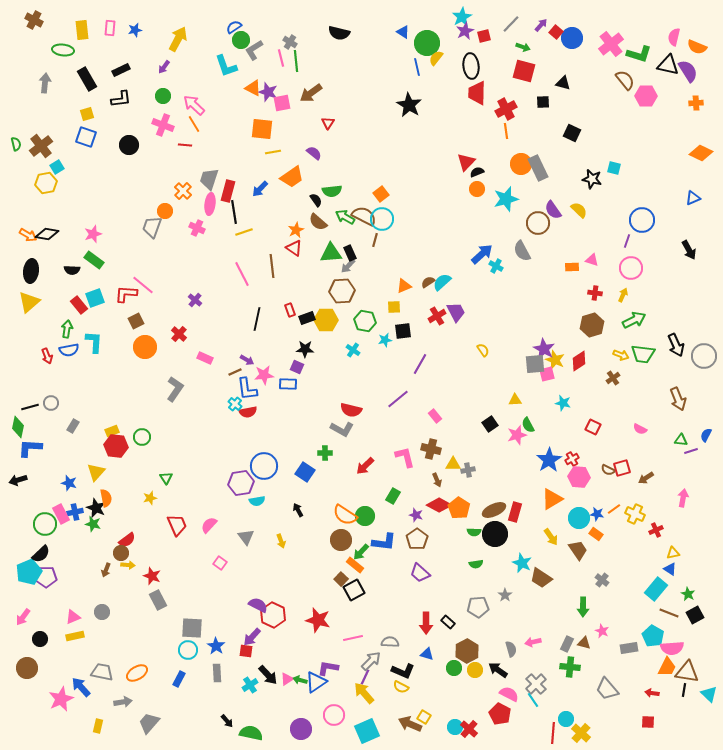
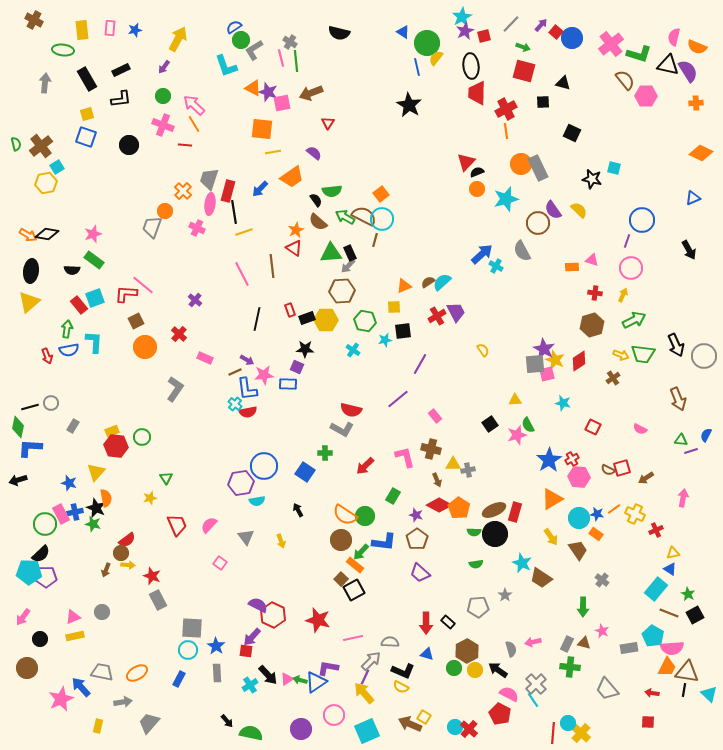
brown arrow at (311, 93): rotated 15 degrees clockwise
cyan pentagon at (29, 572): rotated 25 degrees clockwise
cyan circle at (566, 719): moved 2 px right, 4 px down
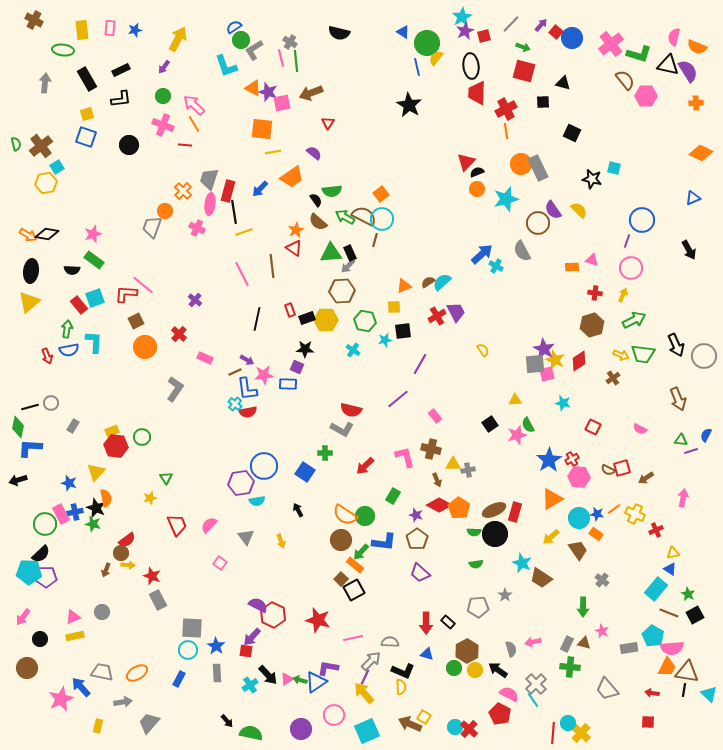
yellow arrow at (551, 537): rotated 84 degrees clockwise
yellow semicircle at (401, 687): rotated 119 degrees counterclockwise
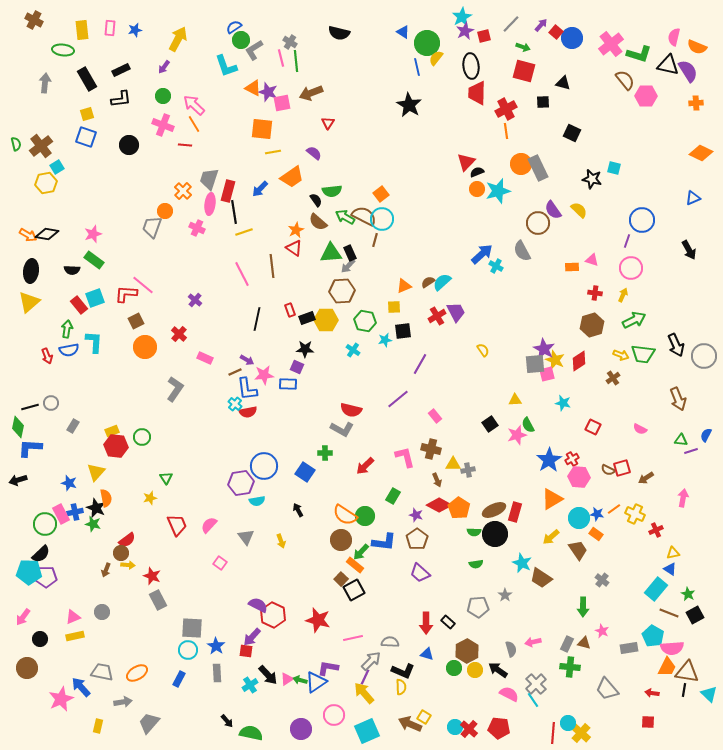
cyan star at (506, 199): moved 8 px left, 8 px up
red pentagon at (500, 714): moved 1 px left, 14 px down; rotated 20 degrees counterclockwise
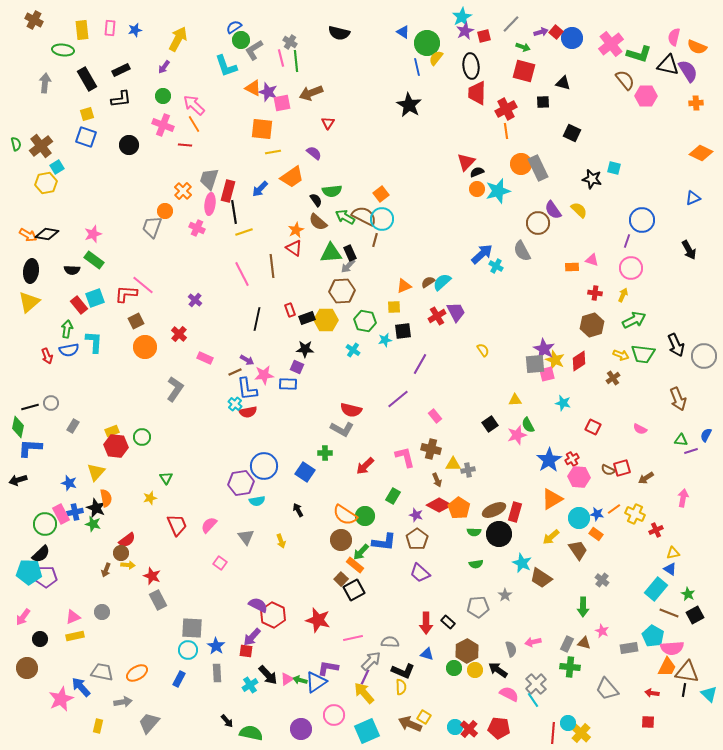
purple arrow at (541, 25): moved 7 px down; rotated 32 degrees clockwise
black circle at (495, 534): moved 4 px right
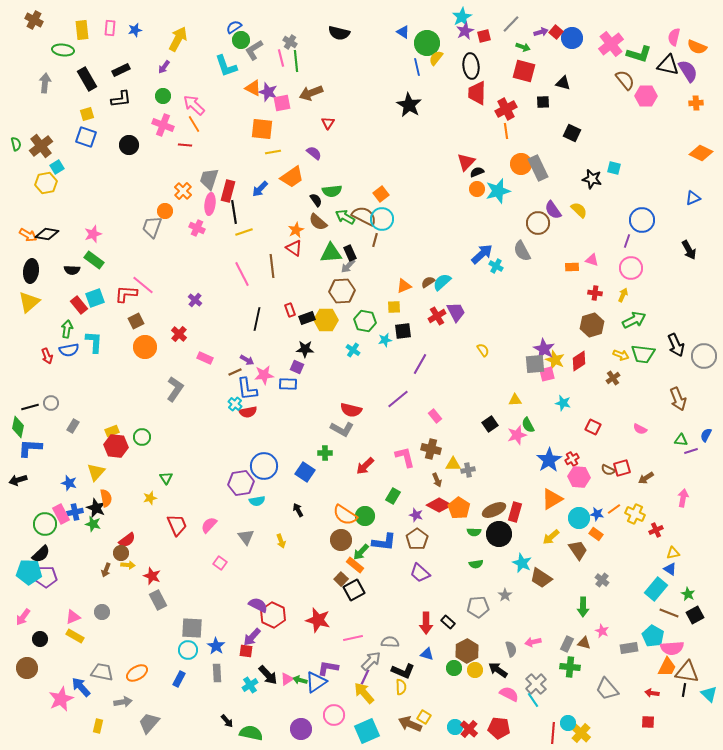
yellow rectangle at (75, 636): rotated 42 degrees clockwise
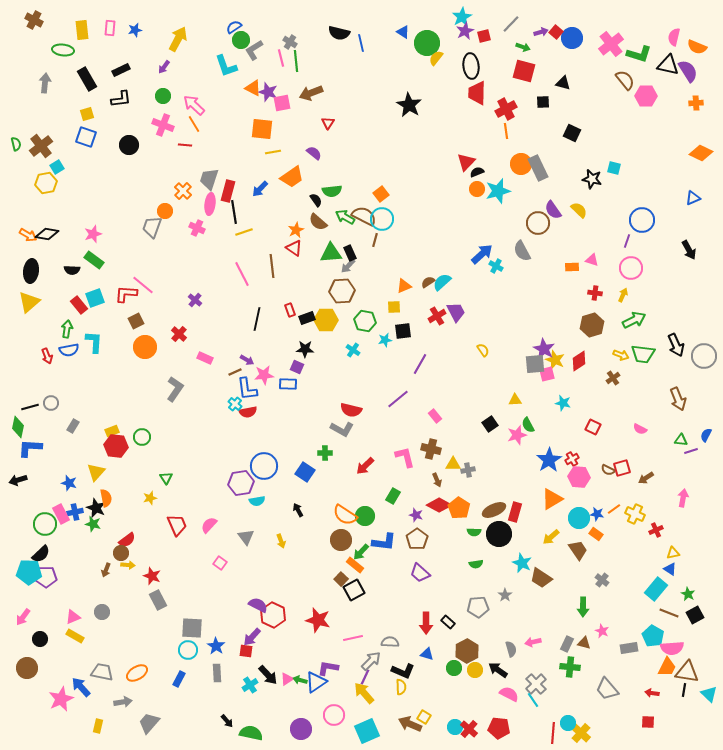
blue line at (417, 67): moved 56 px left, 24 px up
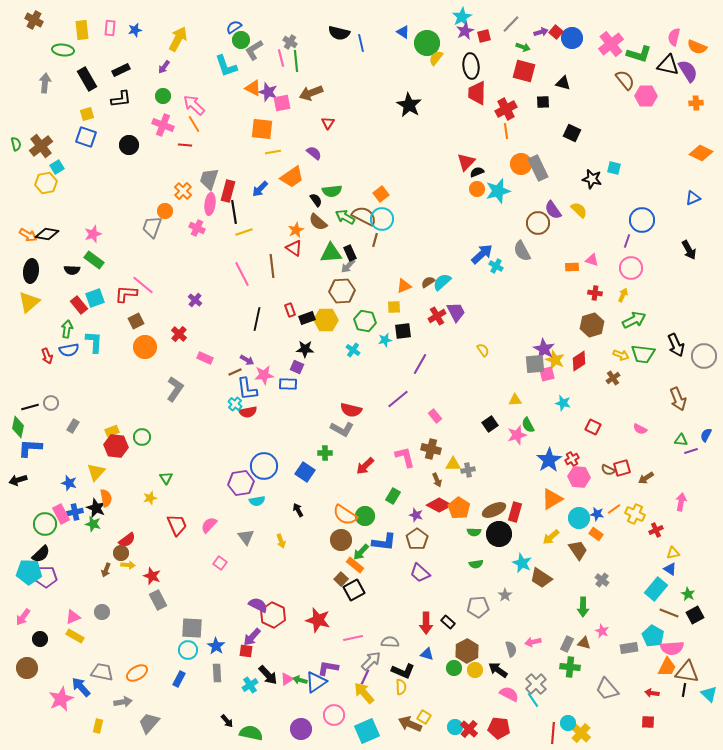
pink arrow at (683, 498): moved 2 px left, 4 px down
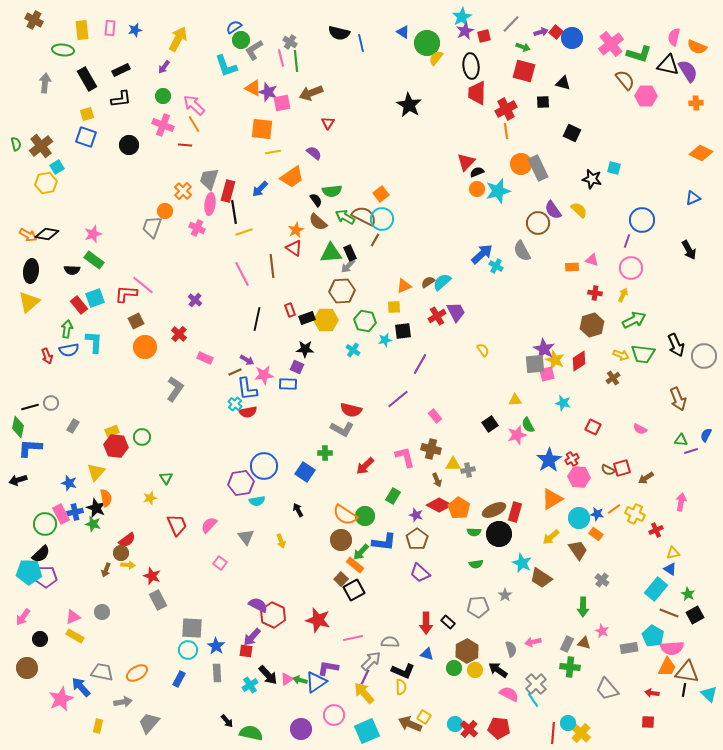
brown line at (375, 240): rotated 16 degrees clockwise
cyan circle at (455, 727): moved 3 px up
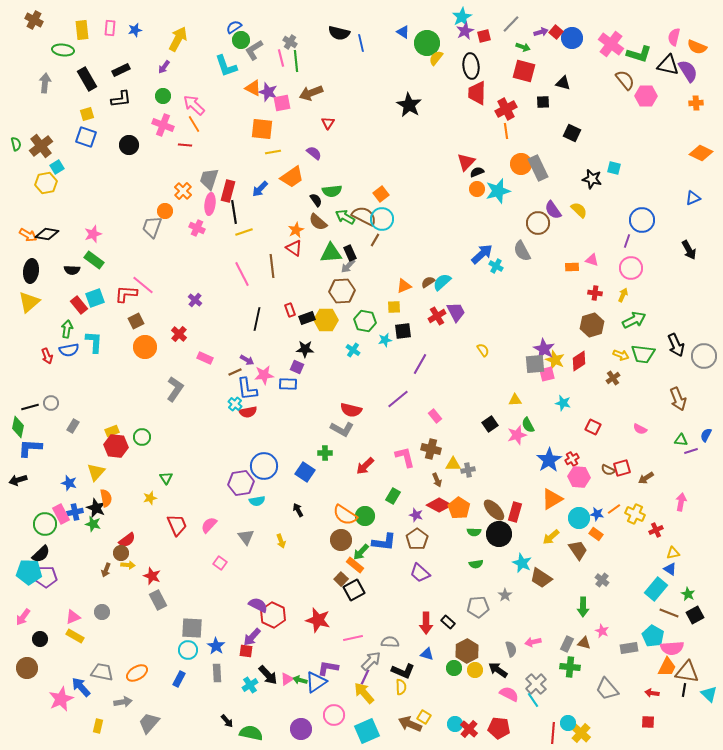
pink cross at (611, 44): rotated 15 degrees counterclockwise
brown ellipse at (494, 510): rotated 70 degrees clockwise
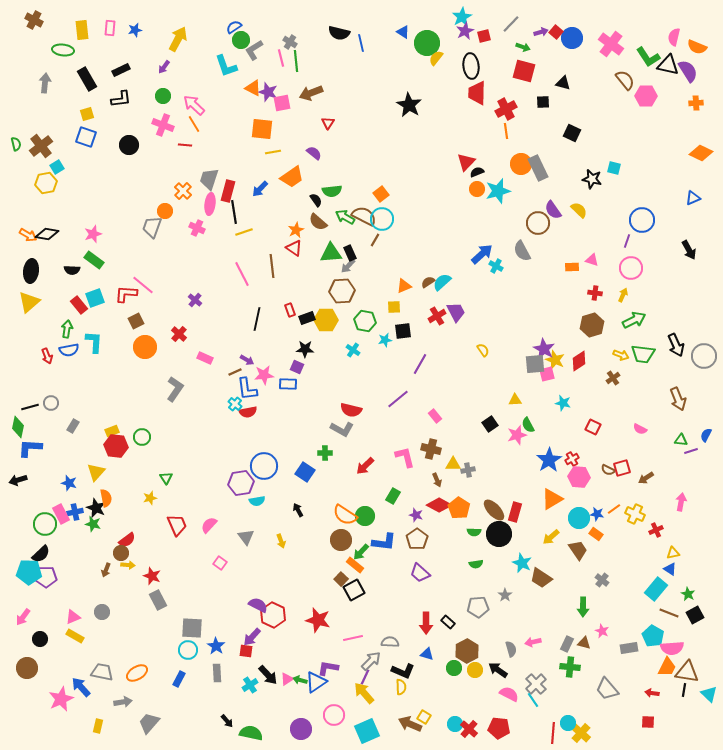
green L-shape at (639, 54): moved 9 px right, 3 px down; rotated 40 degrees clockwise
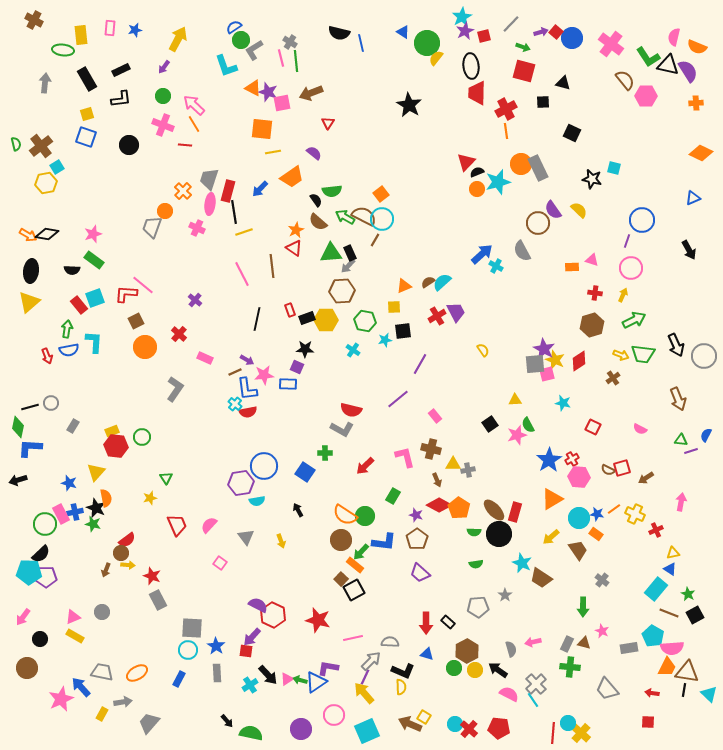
yellow rectangle at (82, 30): moved 1 px left, 5 px down
cyan star at (498, 191): moved 9 px up
yellow rectangle at (98, 726): moved 4 px right, 12 px up; rotated 16 degrees clockwise
